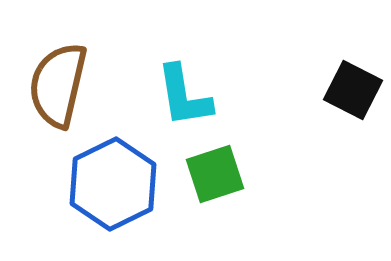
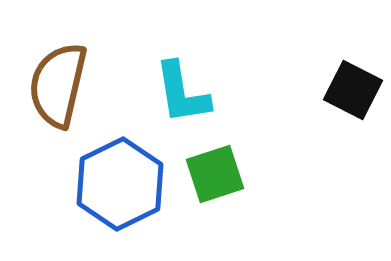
cyan L-shape: moved 2 px left, 3 px up
blue hexagon: moved 7 px right
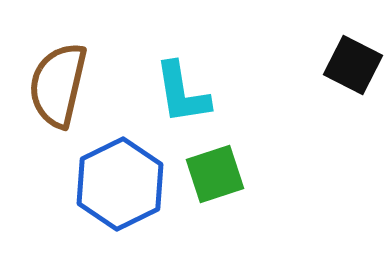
black square: moved 25 px up
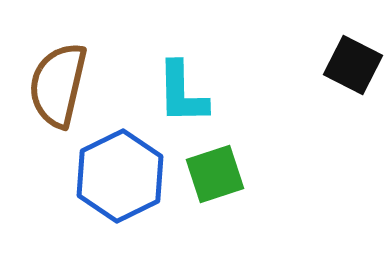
cyan L-shape: rotated 8 degrees clockwise
blue hexagon: moved 8 px up
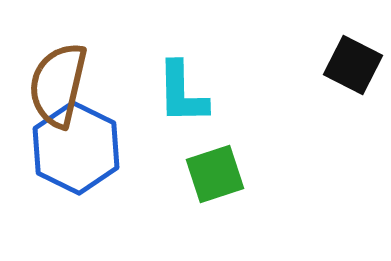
blue hexagon: moved 44 px left, 28 px up; rotated 8 degrees counterclockwise
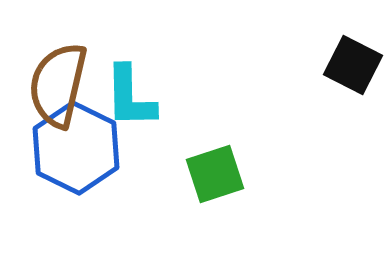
cyan L-shape: moved 52 px left, 4 px down
